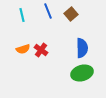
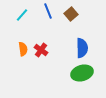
cyan line: rotated 56 degrees clockwise
orange semicircle: rotated 80 degrees counterclockwise
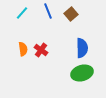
cyan line: moved 2 px up
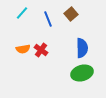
blue line: moved 8 px down
orange semicircle: rotated 88 degrees clockwise
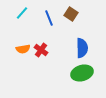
brown square: rotated 16 degrees counterclockwise
blue line: moved 1 px right, 1 px up
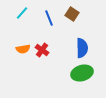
brown square: moved 1 px right
red cross: moved 1 px right
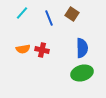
red cross: rotated 24 degrees counterclockwise
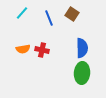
green ellipse: rotated 70 degrees counterclockwise
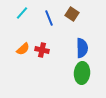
orange semicircle: rotated 32 degrees counterclockwise
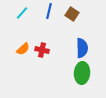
blue line: moved 7 px up; rotated 35 degrees clockwise
